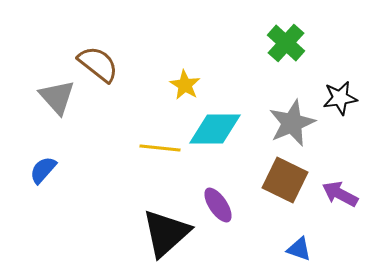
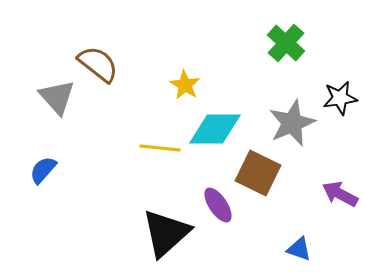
brown square: moved 27 px left, 7 px up
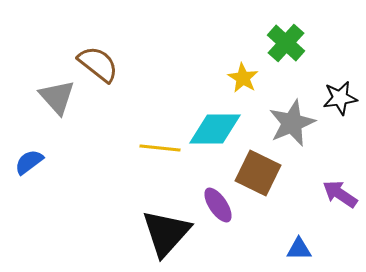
yellow star: moved 58 px right, 7 px up
blue semicircle: moved 14 px left, 8 px up; rotated 12 degrees clockwise
purple arrow: rotated 6 degrees clockwise
black triangle: rotated 6 degrees counterclockwise
blue triangle: rotated 20 degrees counterclockwise
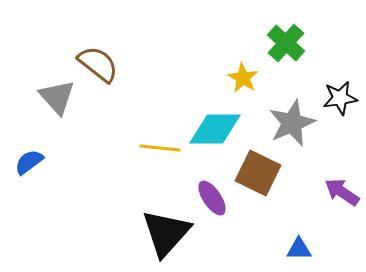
purple arrow: moved 2 px right, 2 px up
purple ellipse: moved 6 px left, 7 px up
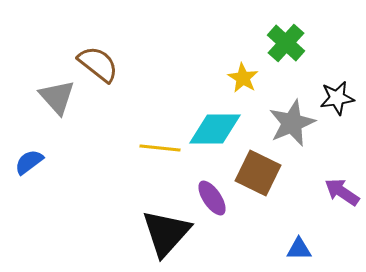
black star: moved 3 px left
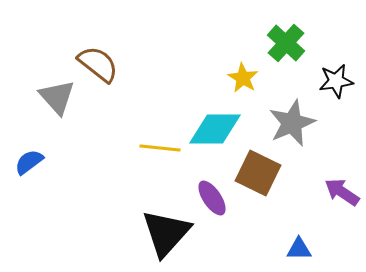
black star: moved 1 px left, 17 px up
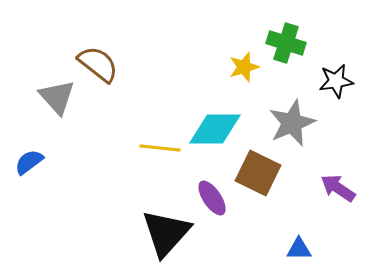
green cross: rotated 24 degrees counterclockwise
yellow star: moved 1 px right, 11 px up; rotated 24 degrees clockwise
purple arrow: moved 4 px left, 4 px up
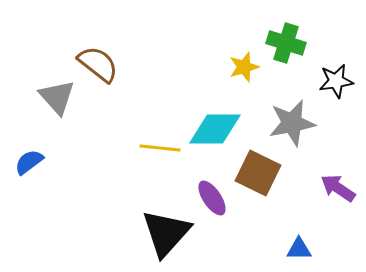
gray star: rotated 12 degrees clockwise
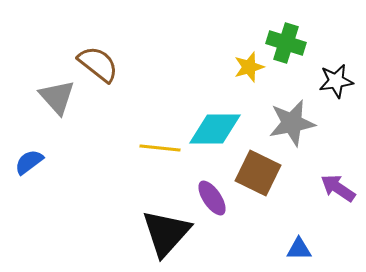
yellow star: moved 5 px right
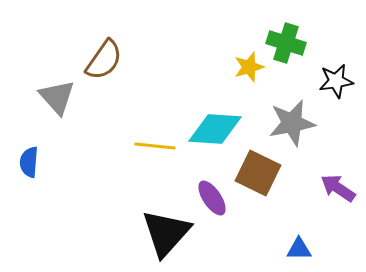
brown semicircle: moved 6 px right, 4 px up; rotated 87 degrees clockwise
cyan diamond: rotated 4 degrees clockwise
yellow line: moved 5 px left, 2 px up
blue semicircle: rotated 48 degrees counterclockwise
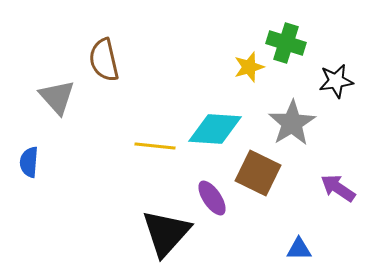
brown semicircle: rotated 132 degrees clockwise
gray star: rotated 21 degrees counterclockwise
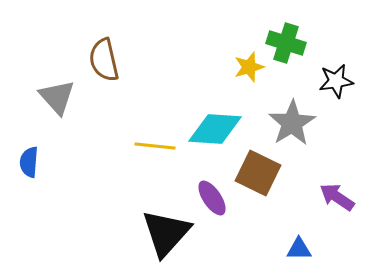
purple arrow: moved 1 px left, 9 px down
